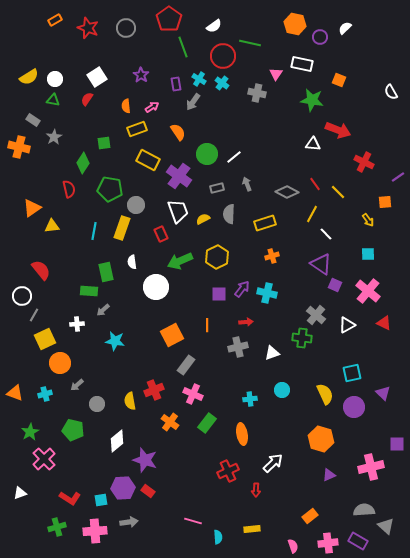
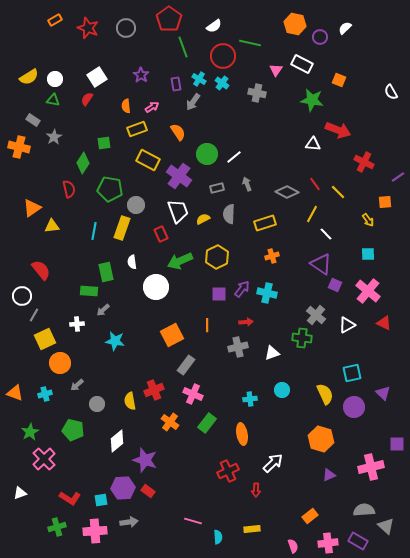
white rectangle at (302, 64): rotated 15 degrees clockwise
pink triangle at (276, 74): moved 4 px up
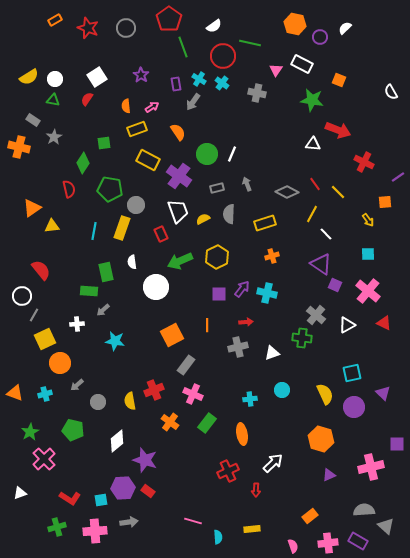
white line at (234, 157): moved 2 px left, 3 px up; rotated 28 degrees counterclockwise
gray circle at (97, 404): moved 1 px right, 2 px up
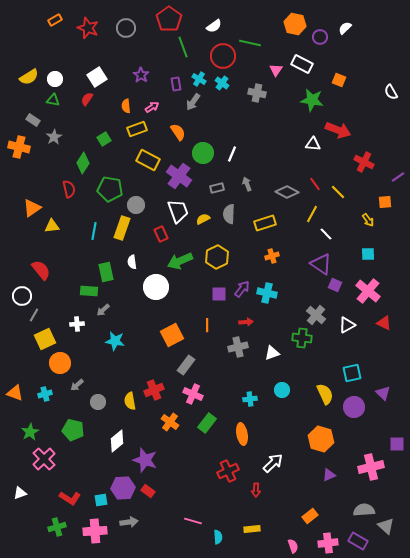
green square at (104, 143): moved 4 px up; rotated 24 degrees counterclockwise
green circle at (207, 154): moved 4 px left, 1 px up
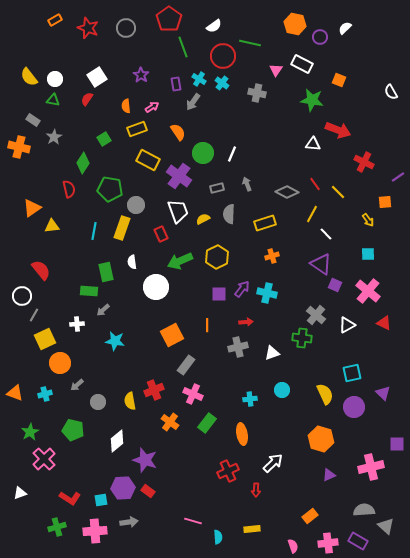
yellow semicircle at (29, 77): rotated 84 degrees clockwise
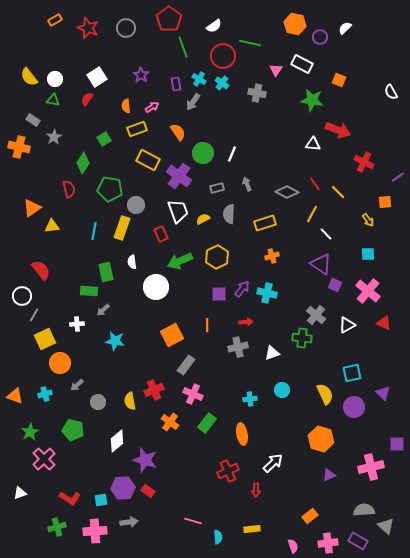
orange triangle at (15, 393): moved 3 px down
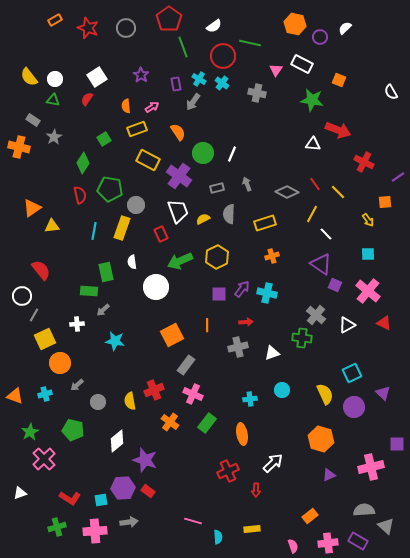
red semicircle at (69, 189): moved 11 px right, 6 px down
cyan square at (352, 373): rotated 12 degrees counterclockwise
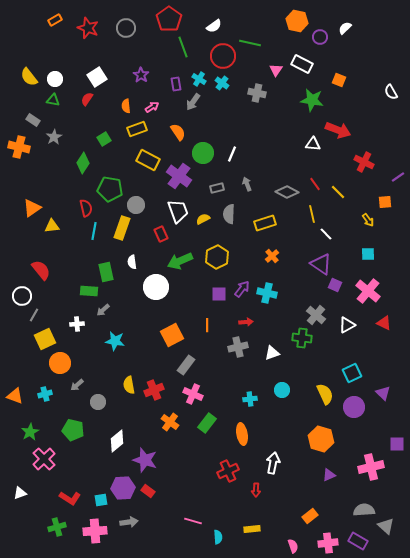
orange hexagon at (295, 24): moved 2 px right, 3 px up
red semicircle at (80, 195): moved 6 px right, 13 px down
yellow line at (312, 214): rotated 42 degrees counterclockwise
orange cross at (272, 256): rotated 24 degrees counterclockwise
yellow semicircle at (130, 401): moved 1 px left, 16 px up
white arrow at (273, 463): rotated 35 degrees counterclockwise
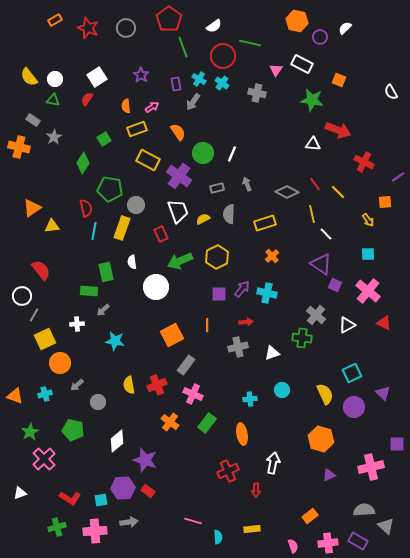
red cross at (154, 390): moved 3 px right, 5 px up
